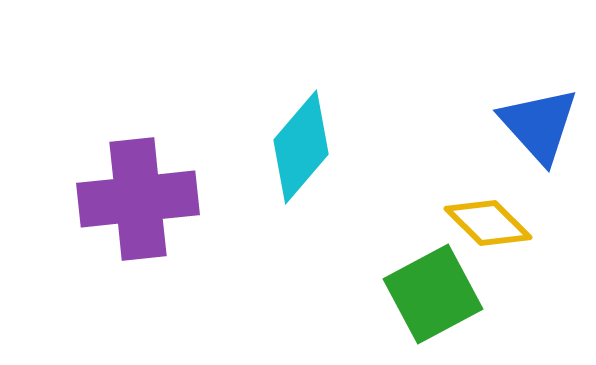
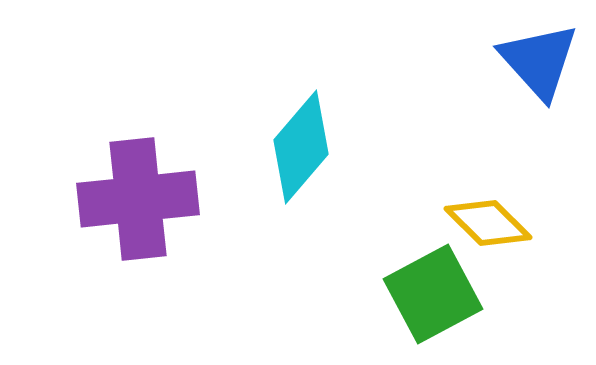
blue triangle: moved 64 px up
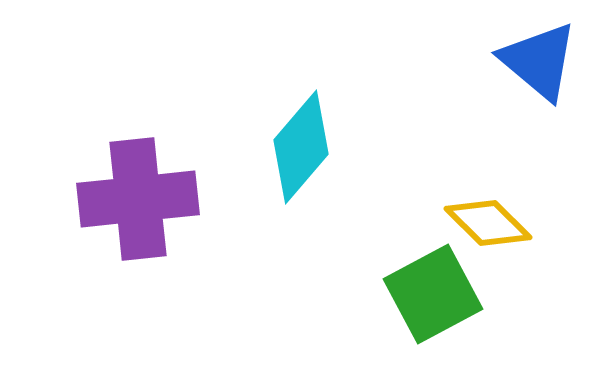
blue triangle: rotated 8 degrees counterclockwise
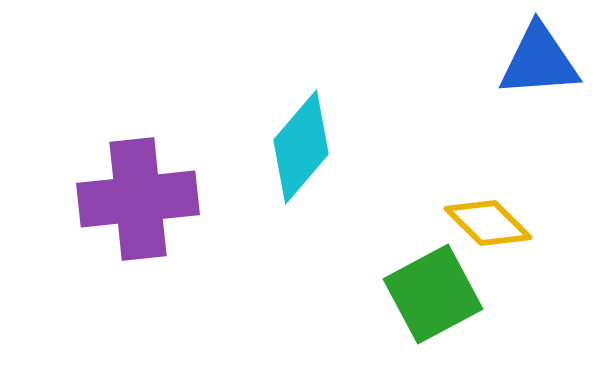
blue triangle: rotated 44 degrees counterclockwise
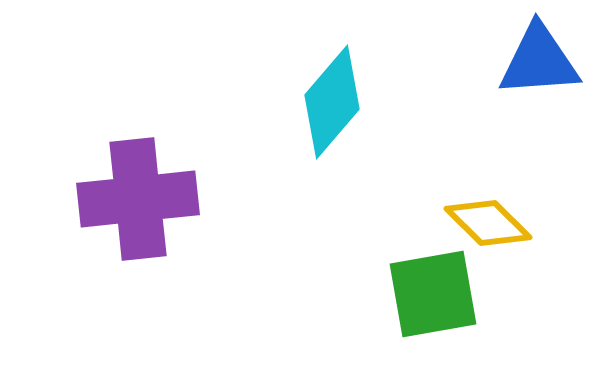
cyan diamond: moved 31 px right, 45 px up
green square: rotated 18 degrees clockwise
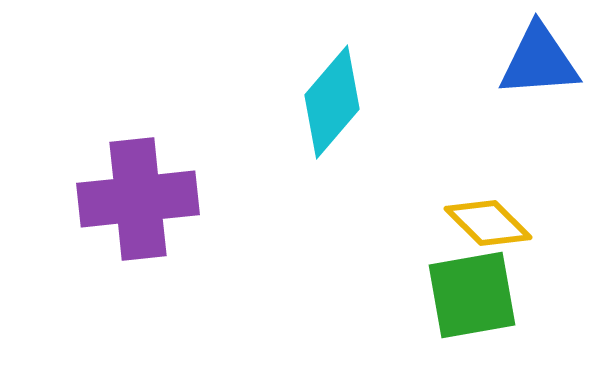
green square: moved 39 px right, 1 px down
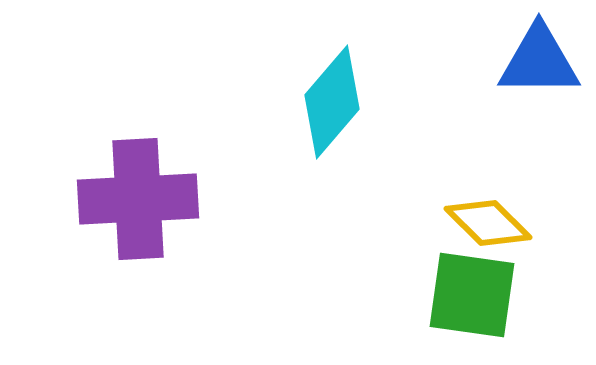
blue triangle: rotated 4 degrees clockwise
purple cross: rotated 3 degrees clockwise
green square: rotated 18 degrees clockwise
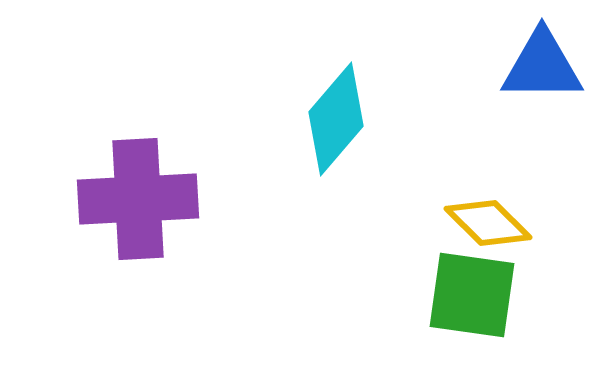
blue triangle: moved 3 px right, 5 px down
cyan diamond: moved 4 px right, 17 px down
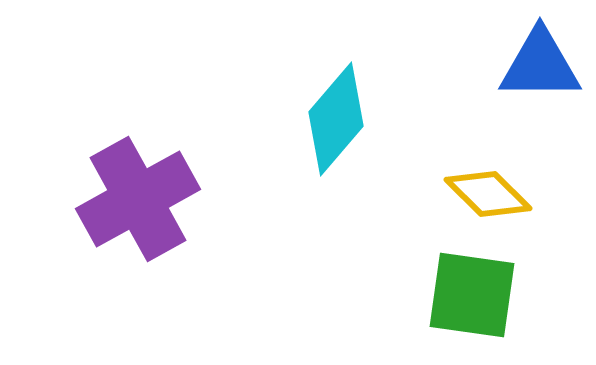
blue triangle: moved 2 px left, 1 px up
purple cross: rotated 26 degrees counterclockwise
yellow diamond: moved 29 px up
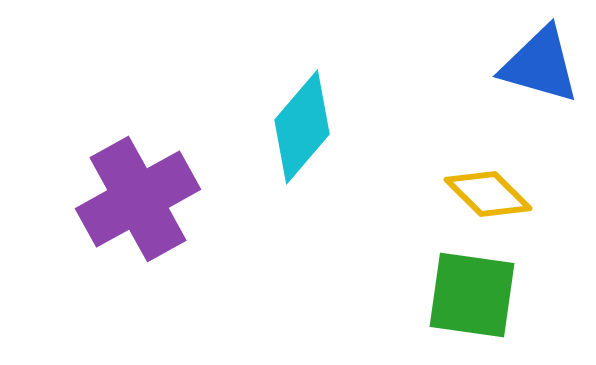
blue triangle: rotated 16 degrees clockwise
cyan diamond: moved 34 px left, 8 px down
